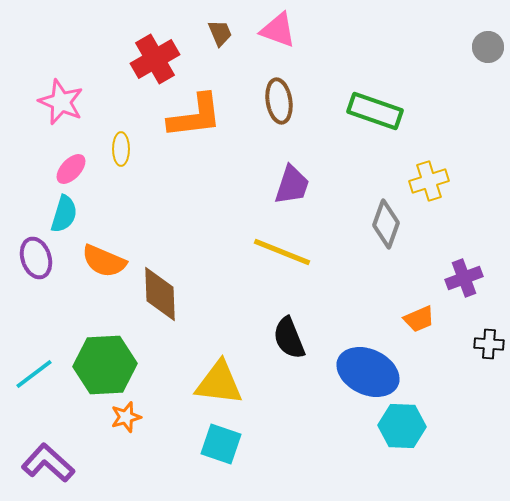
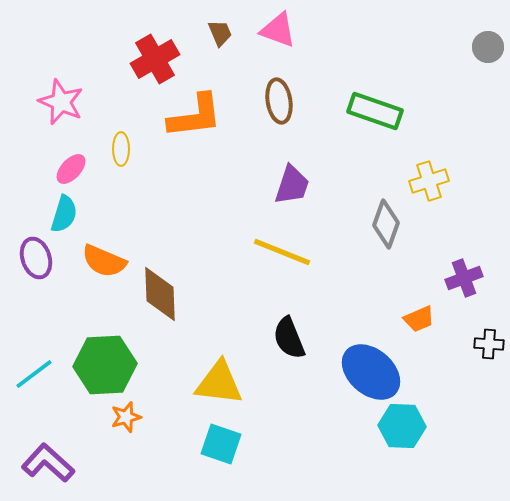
blue ellipse: moved 3 px right; rotated 16 degrees clockwise
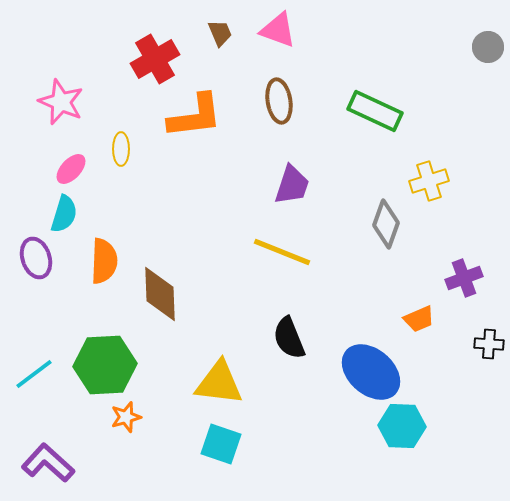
green rectangle: rotated 6 degrees clockwise
orange semicircle: rotated 111 degrees counterclockwise
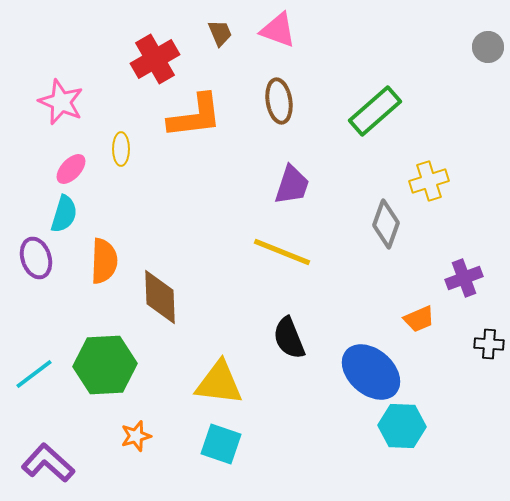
green rectangle: rotated 66 degrees counterclockwise
brown diamond: moved 3 px down
orange star: moved 10 px right, 19 px down
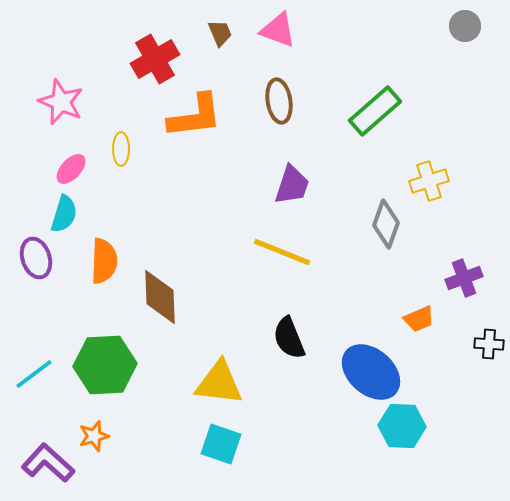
gray circle: moved 23 px left, 21 px up
orange star: moved 42 px left
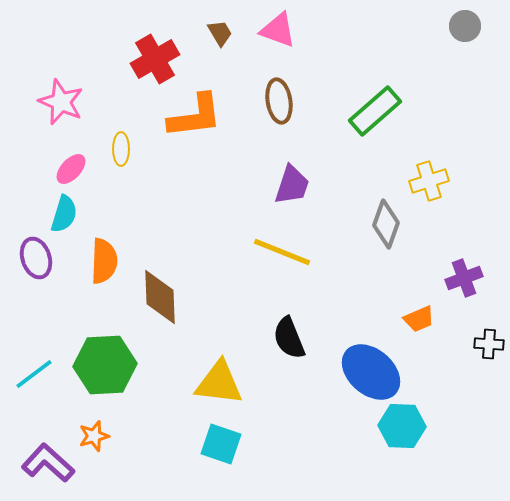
brown trapezoid: rotated 8 degrees counterclockwise
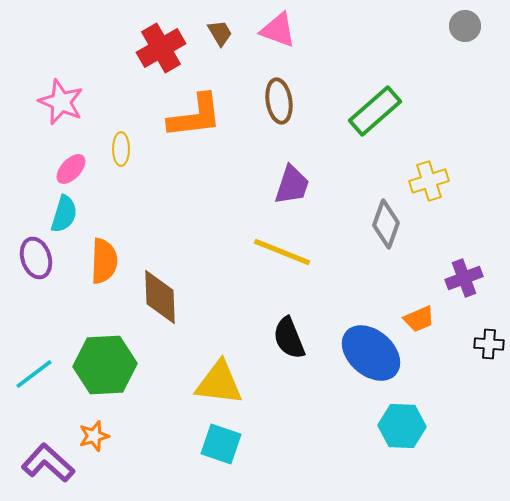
red cross: moved 6 px right, 11 px up
blue ellipse: moved 19 px up
